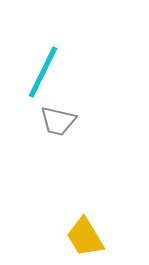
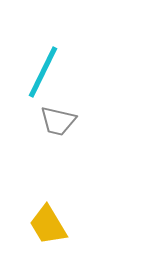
yellow trapezoid: moved 37 px left, 12 px up
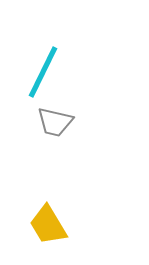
gray trapezoid: moved 3 px left, 1 px down
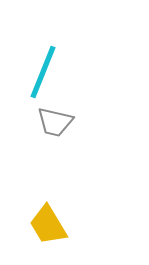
cyan line: rotated 4 degrees counterclockwise
